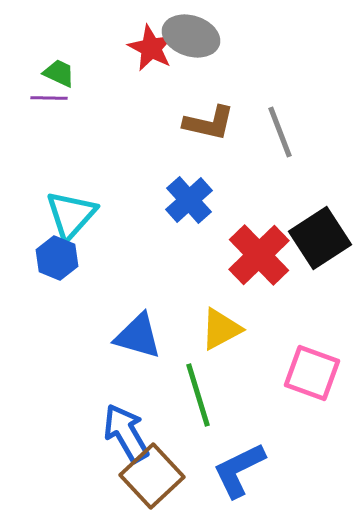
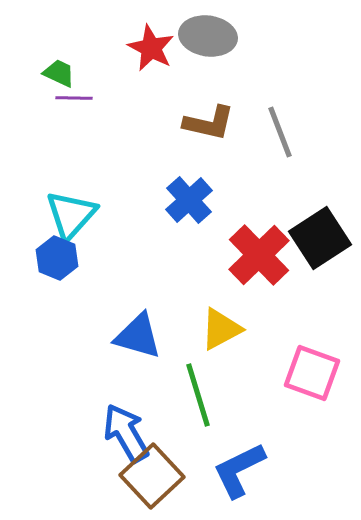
gray ellipse: moved 17 px right; rotated 10 degrees counterclockwise
purple line: moved 25 px right
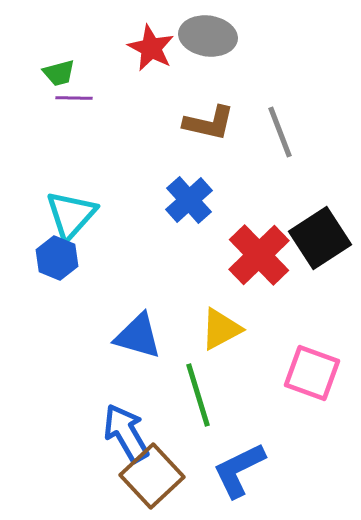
green trapezoid: rotated 140 degrees clockwise
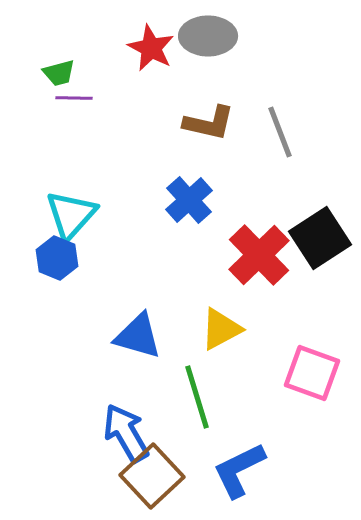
gray ellipse: rotated 8 degrees counterclockwise
green line: moved 1 px left, 2 px down
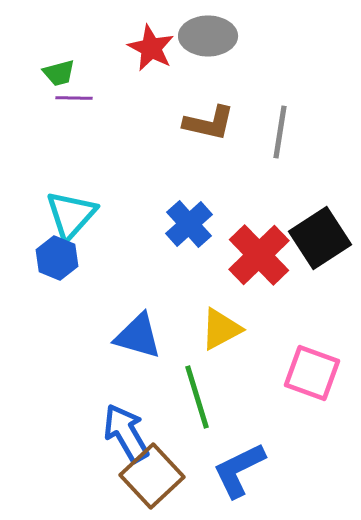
gray line: rotated 30 degrees clockwise
blue cross: moved 24 px down
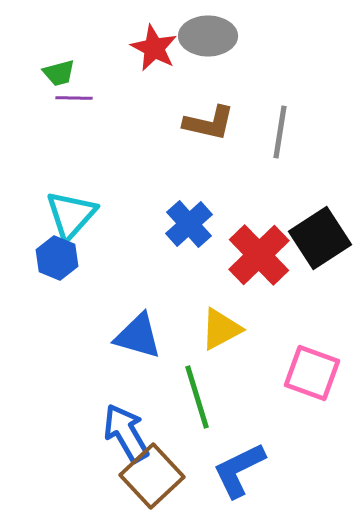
red star: moved 3 px right
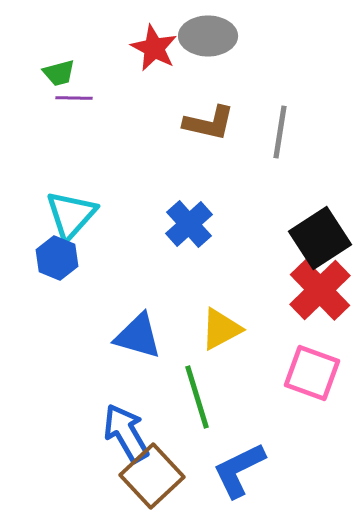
red cross: moved 61 px right, 35 px down
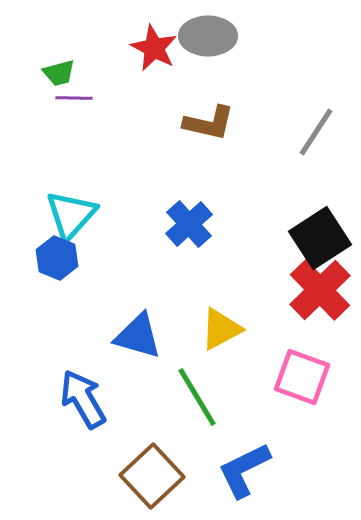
gray line: moved 36 px right; rotated 24 degrees clockwise
pink square: moved 10 px left, 4 px down
green line: rotated 14 degrees counterclockwise
blue arrow: moved 43 px left, 34 px up
blue L-shape: moved 5 px right
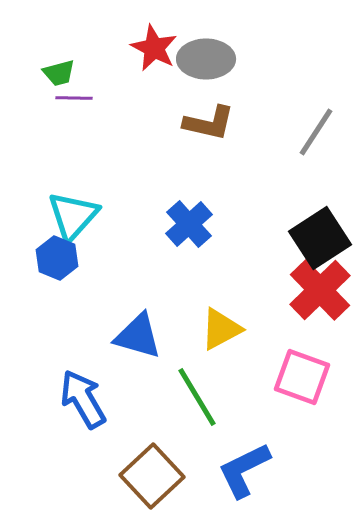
gray ellipse: moved 2 px left, 23 px down
cyan triangle: moved 2 px right, 1 px down
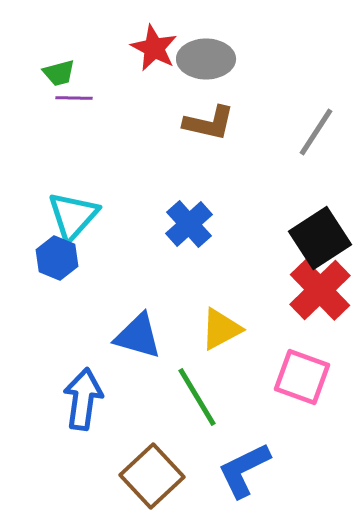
blue arrow: rotated 38 degrees clockwise
